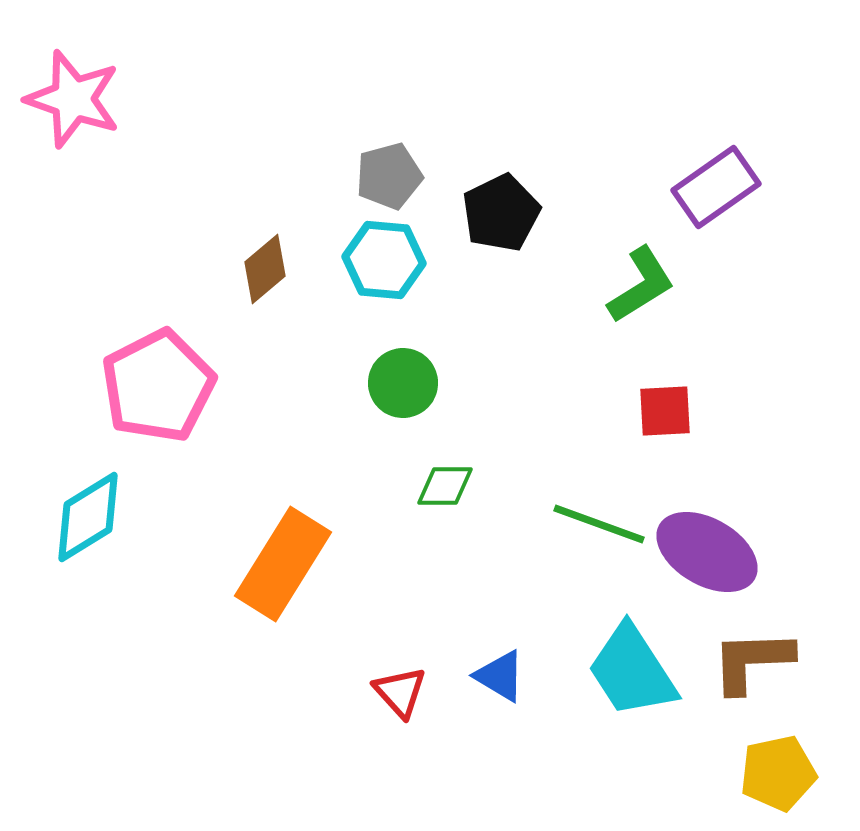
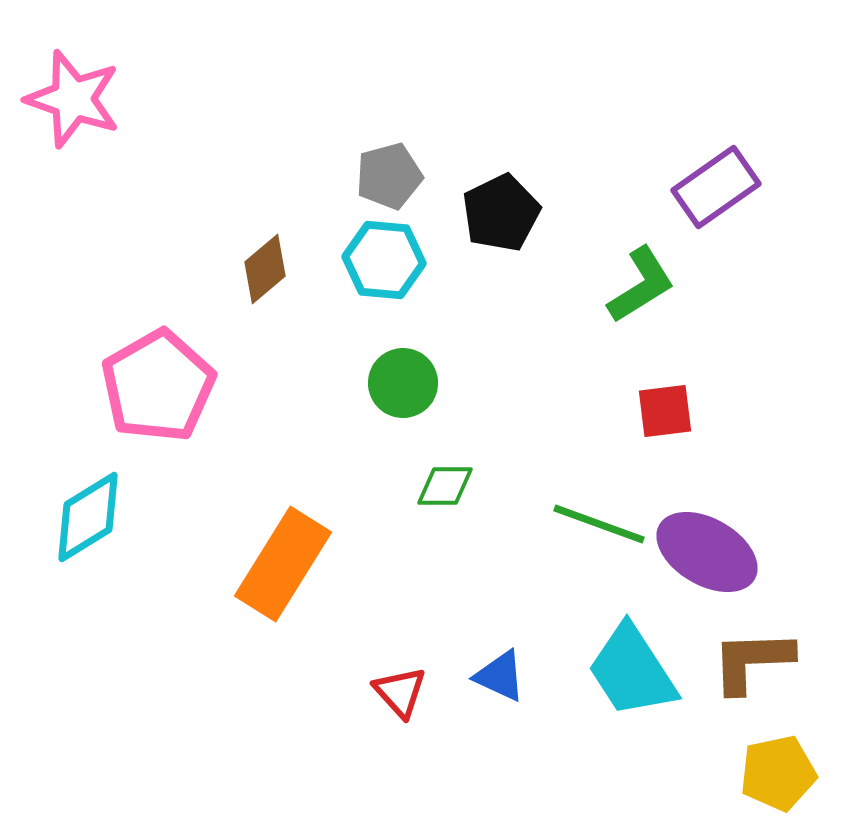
pink pentagon: rotated 3 degrees counterclockwise
red square: rotated 4 degrees counterclockwise
blue triangle: rotated 6 degrees counterclockwise
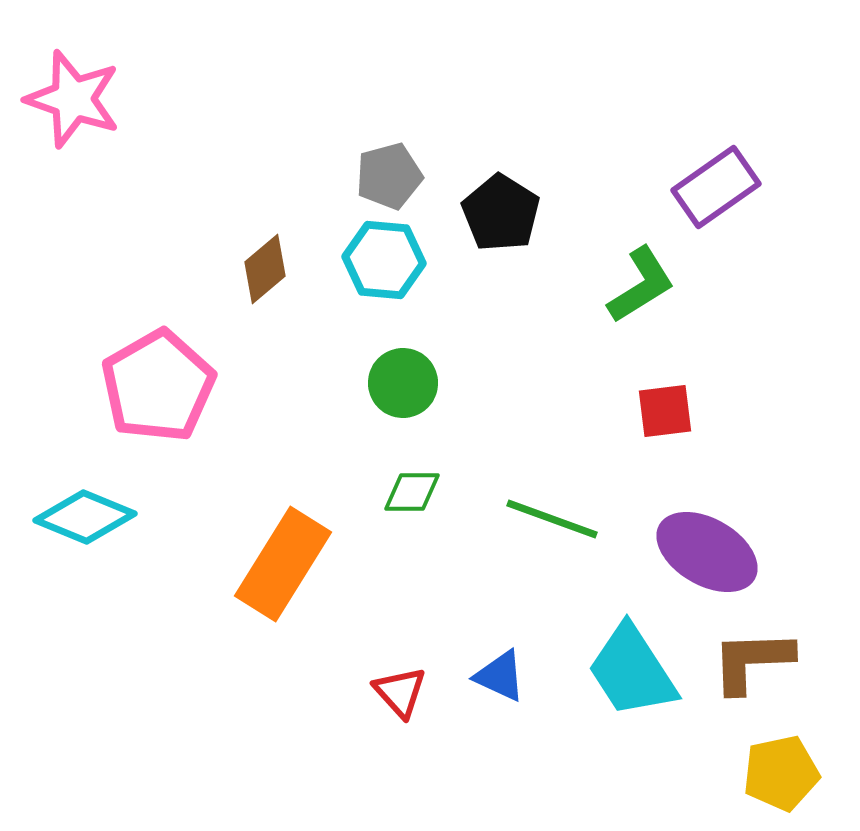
black pentagon: rotated 14 degrees counterclockwise
green diamond: moved 33 px left, 6 px down
cyan diamond: moved 3 px left; rotated 54 degrees clockwise
green line: moved 47 px left, 5 px up
yellow pentagon: moved 3 px right
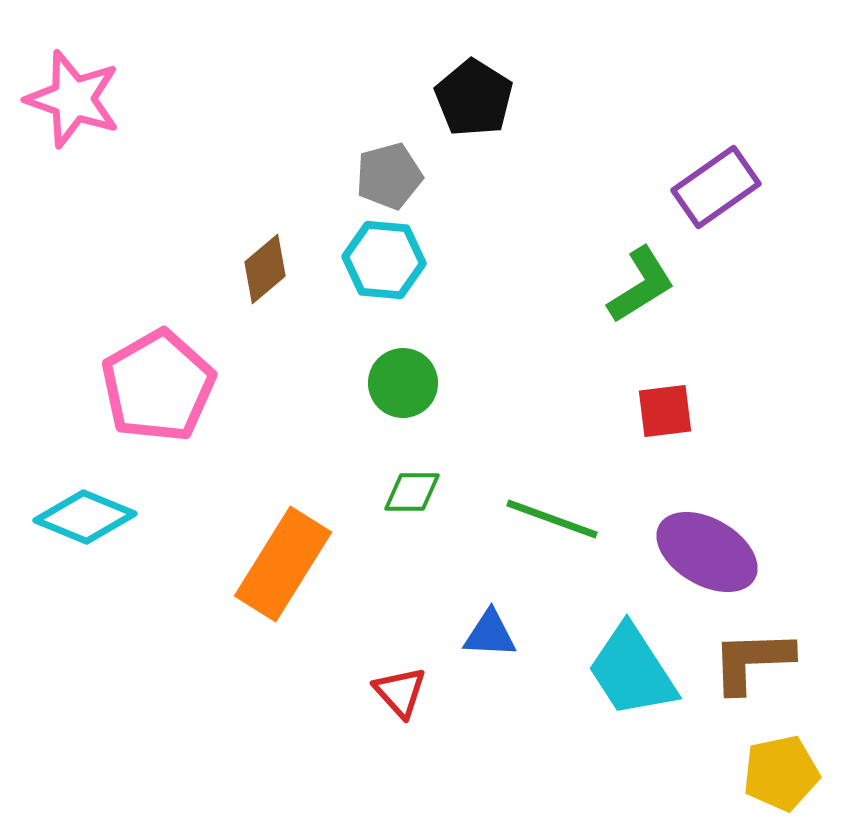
black pentagon: moved 27 px left, 115 px up
blue triangle: moved 10 px left, 42 px up; rotated 22 degrees counterclockwise
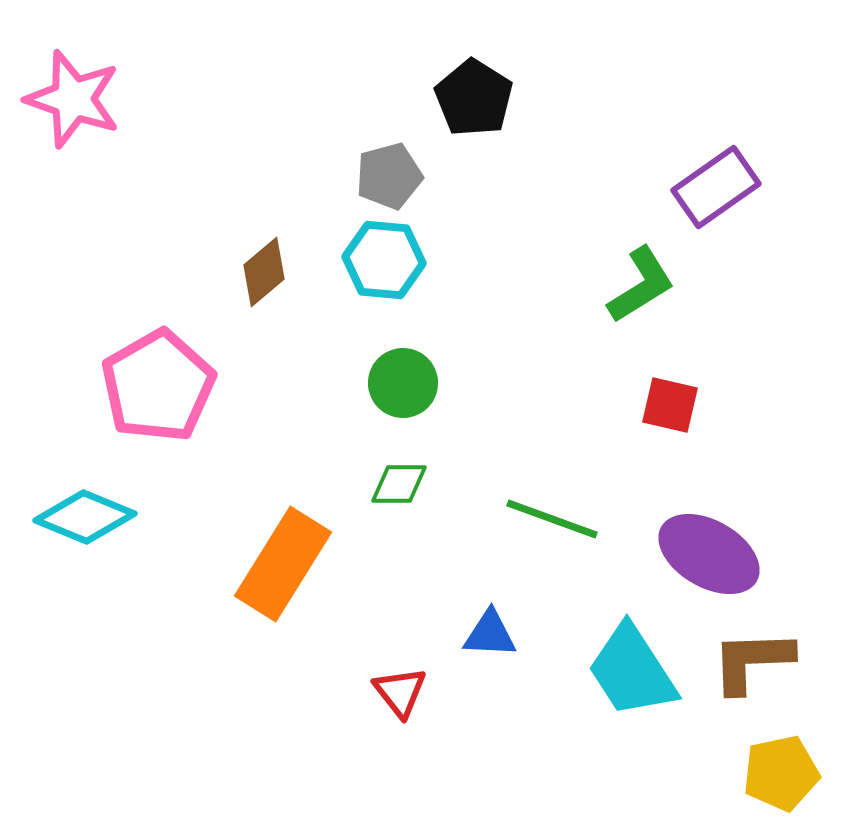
brown diamond: moved 1 px left, 3 px down
red square: moved 5 px right, 6 px up; rotated 20 degrees clockwise
green diamond: moved 13 px left, 8 px up
purple ellipse: moved 2 px right, 2 px down
red triangle: rotated 4 degrees clockwise
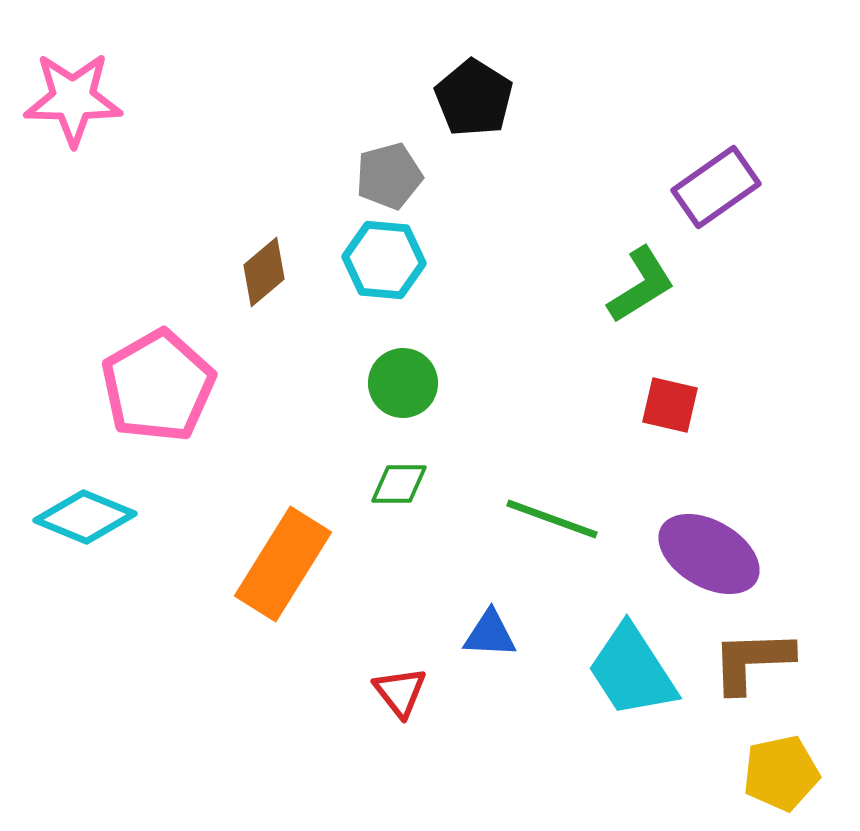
pink star: rotated 18 degrees counterclockwise
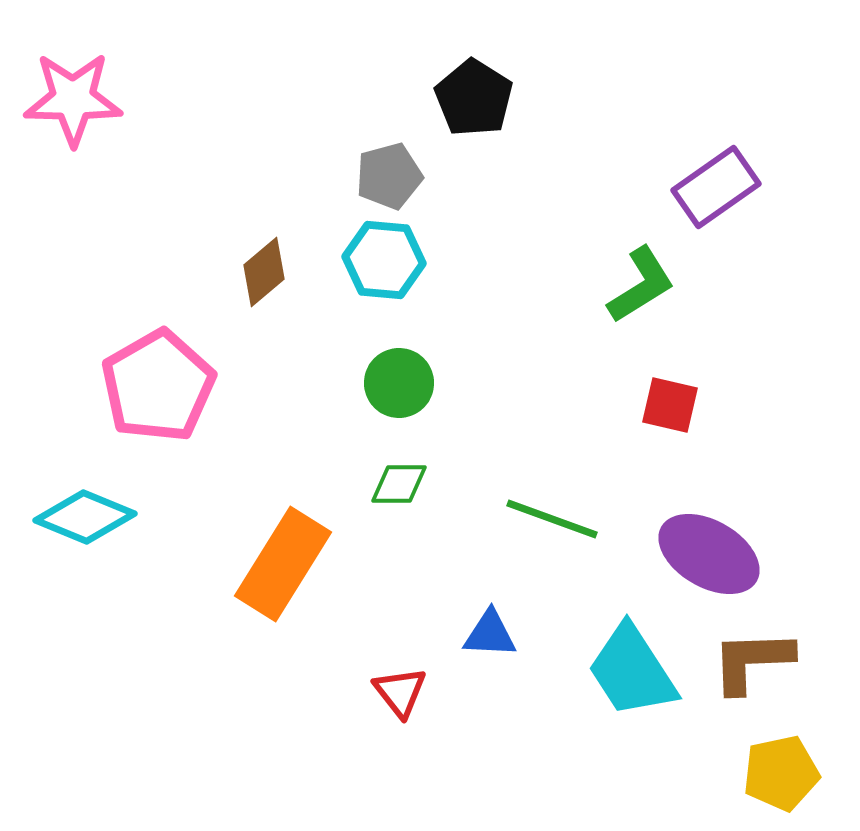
green circle: moved 4 px left
